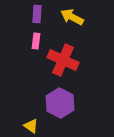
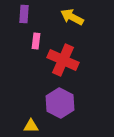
purple rectangle: moved 13 px left
yellow triangle: rotated 35 degrees counterclockwise
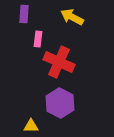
pink rectangle: moved 2 px right, 2 px up
red cross: moved 4 px left, 2 px down
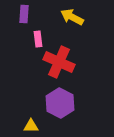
pink rectangle: rotated 14 degrees counterclockwise
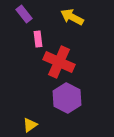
purple rectangle: rotated 42 degrees counterclockwise
purple hexagon: moved 7 px right, 5 px up
yellow triangle: moved 1 px left, 1 px up; rotated 35 degrees counterclockwise
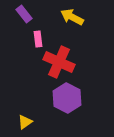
yellow triangle: moved 5 px left, 3 px up
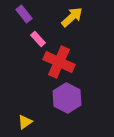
yellow arrow: rotated 110 degrees clockwise
pink rectangle: rotated 35 degrees counterclockwise
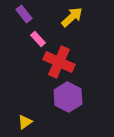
purple hexagon: moved 1 px right, 1 px up
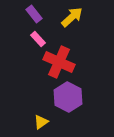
purple rectangle: moved 10 px right
yellow triangle: moved 16 px right
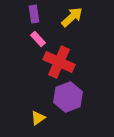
purple rectangle: rotated 30 degrees clockwise
purple hexagon: rotated 12 degrees clockwise
yellow triangle: moved 3 px left, 4 px up
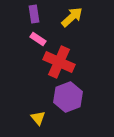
pink rectangle: rotated 14 degrees counterclockwise
yellow triangle: rotated 35 degrees counterclockwise
